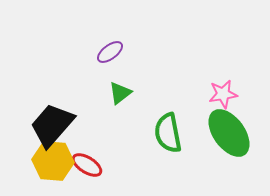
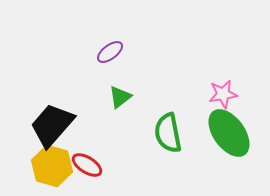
green triangle: moved 4 px down
yellow hexagon: moved 1 px left, 5 px down; rotated 12 degrees clockwise
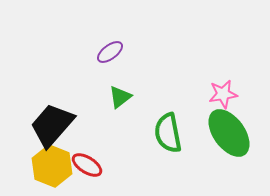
yellow hexagon: rotated 6 degrees clockwise
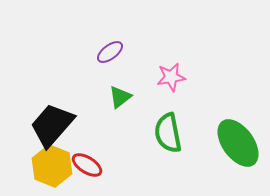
pink star: moved 52 px left, 17 px up
green ellipse: moved 9 px right, 10 px down
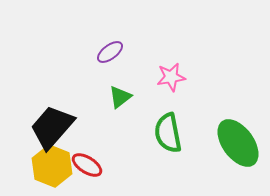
black trapezoid: moved 2 px down
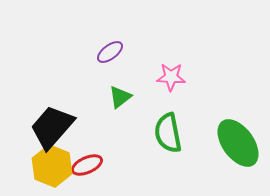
pink star: rotated 12 degrees clockwise
red ellipse: rotated 56 degrees counterclockwise
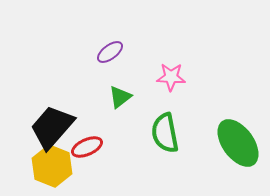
green semicircle: moved 3 px left
red ellipse: moved 18 px up
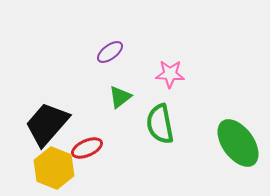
pink star: moved 1 px left, 3 px up
black trapezoid: moved 5 px left, 3 px up
green semicircle: moved 5 px left, 9 px up
red ellipse: moved 1 px down
yellow hexagon: moved 2 px right, 2 px down
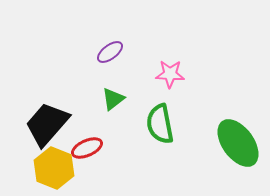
green triangle: moved 7 px left, 2 px down
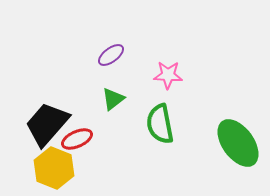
purple ellipse: moved 1 px right, 3 px down
pink star: moved 2 px left, 1 px down
red ellipse: moved 10 px left, 9 px up
